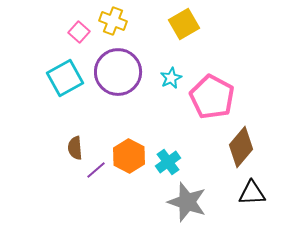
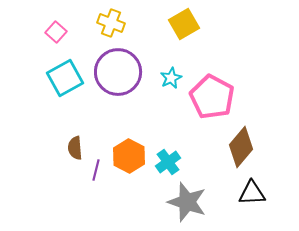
yellow cross: moved 2 px left, 2 px down
pink square: moved 23 px left
purple line: rotated 35 degrees counterclockwise
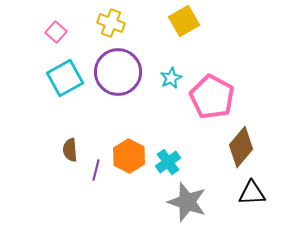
yellow square: moved 3 px up
brown semicircle: moved 5 px left, 2 px down
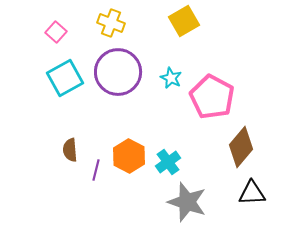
cyan star: rotated 20 degrees counterclockwise
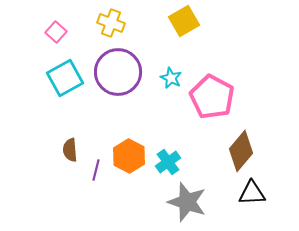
brown diamond: moved 4 px down
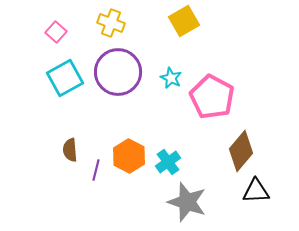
black triangle: moved 4 px right, 2 px up
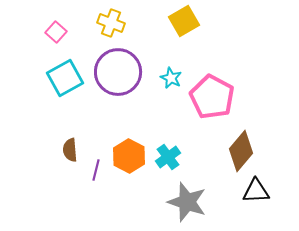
cyan cross: moved 5 px up
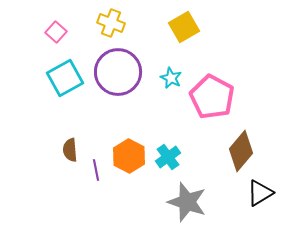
yellow square: moved 6 px down
purple line: rotated 25 degrees counterclockwise
black triangle: moved 4 px right, 2 px down; rotated 28 degrees counterclockwise
